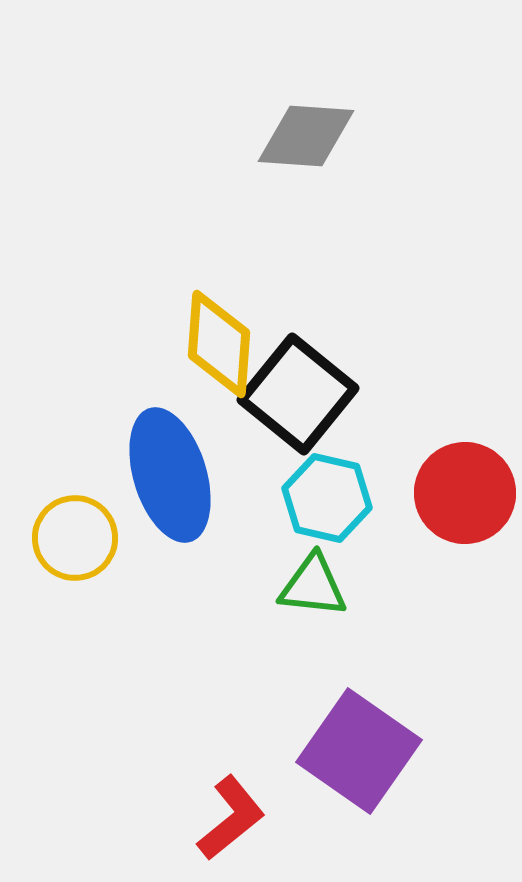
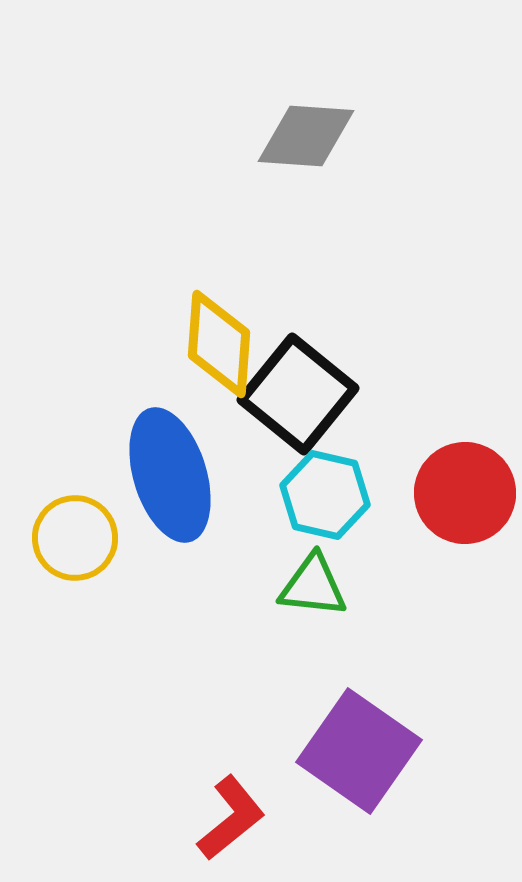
cyan hexagon: moved 2 px left, 3 px up
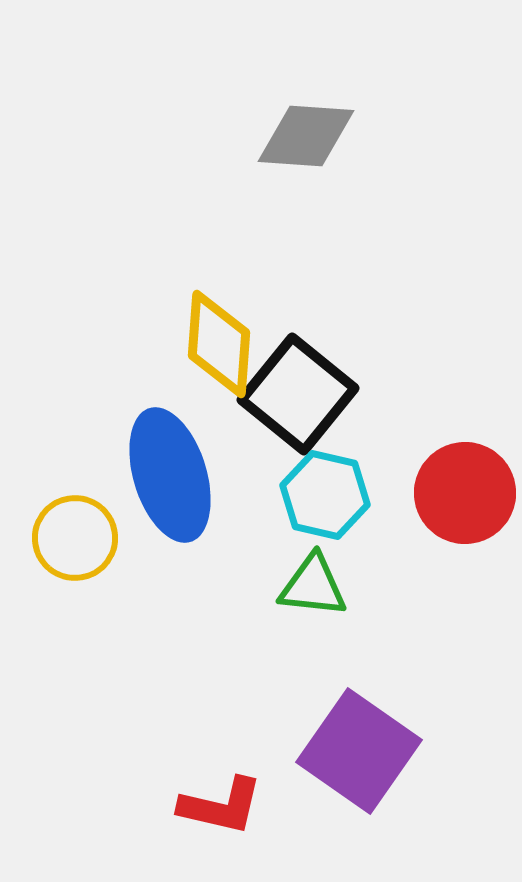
red L-shape: moved 10 px left, 12 px up; rotated 52 degrees clockwise
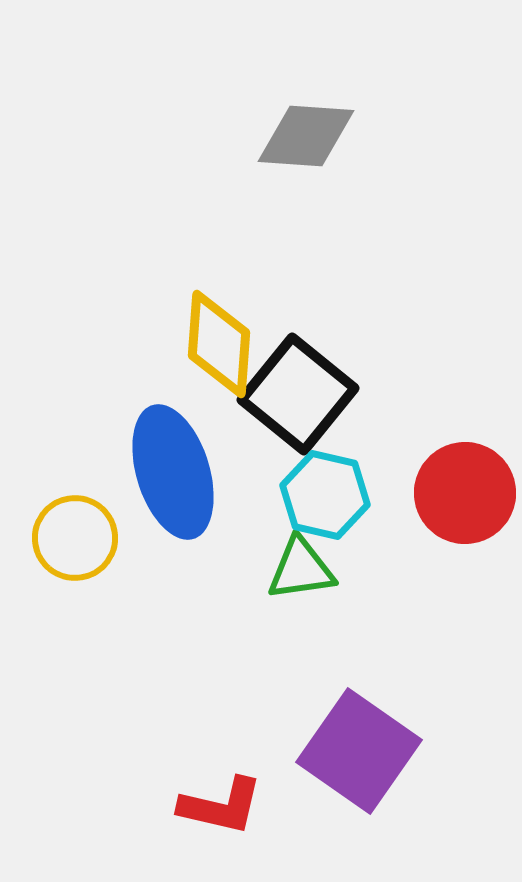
blue ellipse: moved 3 px right, 3 px up
green triangle: moved 12 px left, 17 px up; rotated 14 degrees counterclockwise
